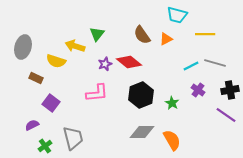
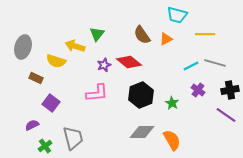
purple star: moved 1 px left, 1 px down
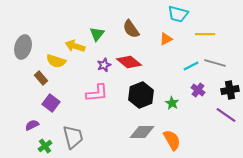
cyan trapezoid: moved 1 px right, 1 px up
brown semicircle: moved 11 px left, 6 px up
brown rectangle: moved 5 px right; rotated 24 degrees clockwise
gray trapezoid: moved 1 px up
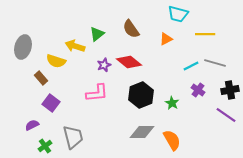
green triangle: rotated 14 degrees clockwise
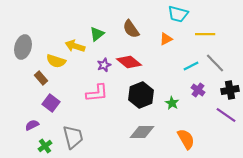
gray line: rotated 30 degrees clockwise
orange semicircle: moved 14 px right, 1 px up
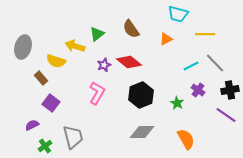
pink L-shape: rotated 55 degrees counterclockwise
green star: moved 5 px right
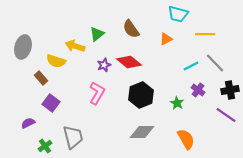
purple semicircle: moved 4 px left, 2 px up
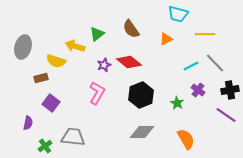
brown rectangle: rotated 64 degrees counterclockwise
purple semicircle: rotated 128 degrees clockwise
gray trapezoid: rotated 70 degrees counterclockwise
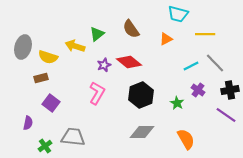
yellow semicircle: moved 8 px left, 4 px up
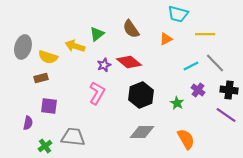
black cross: moved 1 px left; rotated 18 degrees clockwise
purple square: moved 2 px left, 3 px down; rotated 30 degrees counterclockwise
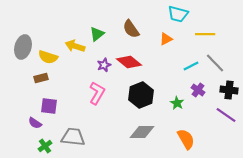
purple semicircle: moved 7 px right; rotated 112 degrees clockwise
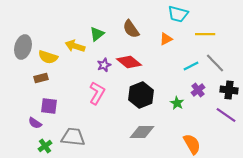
purple cross: rotated 16 degrees clockwise
orange semicircle: moved 6 px right, 5 px down
